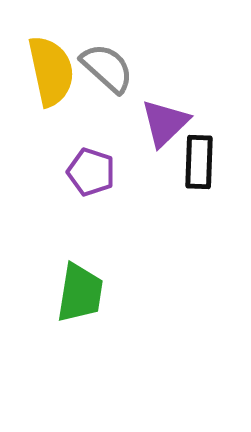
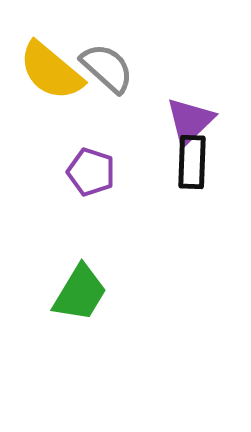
yellow semicircle: rotated 142 degrees clockwise
purple triangle: moved 25 px right, 2 px up
black rectangle: moved 7 px left
green trapezoid: rotated 22 degrees clockwise
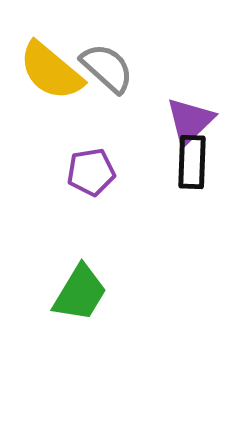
purple pentagon: rotated 27 degrees counterclockwise
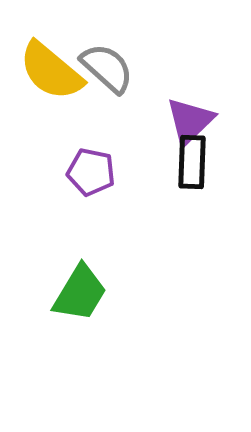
purple pentagon: rotated 21 degrees clockwise
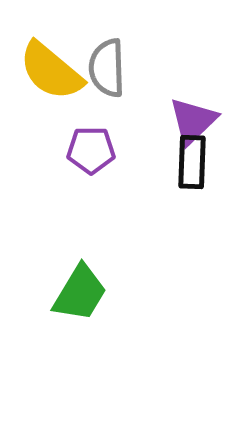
gray semicircle: rotated 134 degrees counterclockwise
purple triangle: moved 3 px right
purple pentagon: moved 22 px up; rotated 12 degrees counterclockwise
